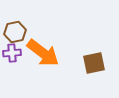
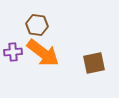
brown hexagon: moved 22 px right, 7 px up; rotated 20 degrees clockwise
purple cross: moved 1 px right, 1 px up
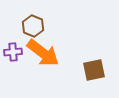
brown hexagon: moved 4 px left, 1 px down; rotated 15 degrees clockwise
brown square: moved 7 px down
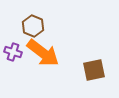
purple cross: rotated 24 degrees clockwise
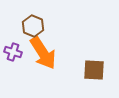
orange arrow: rotated 20 degrees clockwise
brown square: rotated 15 degrees clockwise
